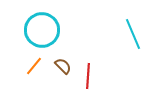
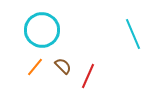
orange line: moved 1 px right, 1 px down
red line: rotated 20 degrees clockwise
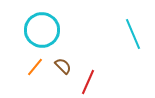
red line: moved 6 px down
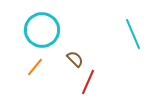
brown semicircle: moved 12 px right, 7 px up
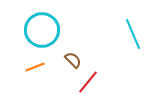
brown semicircle: moved 2 px left, 1 px down
orange line: rotated 30 degrees clockwise
red line: rotated 15 degrees clockwise
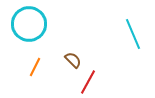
cyan circle: moved 13 px left, 6 px up
orange line: rotated 42 degrees counterclockwise
red line: rotated 10 degrees counterclockwise
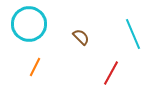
brown semicircle: moved 8 px right, 23 px up
red line: moved 23 px right, 9 px up
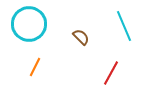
cyan line: moved 9 px left, 8 px up
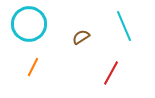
brown semicircle: rotated 78 degrees counterclockwise
orange line: moved 2 px left
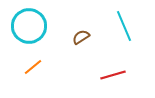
cyan circle: moved 2 px down
orange line: rotated 24 degrees clockwise
red line: moved 2 px right, 2 px down; rotated 45 degrees clockwise
